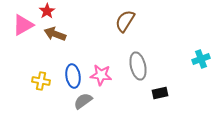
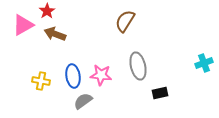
cyan cross: moved 3 px right, 4 px down
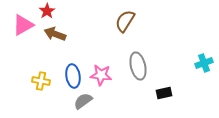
black rectangle: moved 4 px right
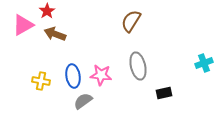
brown semicircle: moved 6 px right
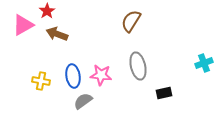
brown arrow: moved 2 px right
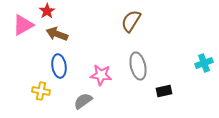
blue ellipse: moved 14 px left, 10 px up
yellow cross: moved 10 px down
black rectangle: moved 2 px up
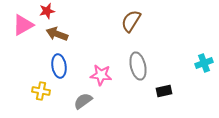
red star: rotated 21 degrees clockwise
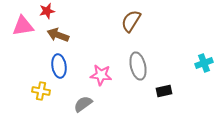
pink triangle: moved 1 px down; rotated 20 degrees clockwise
brown arrow: moved 1 px right, 1 px down
gray semicircle: moved 3 px down
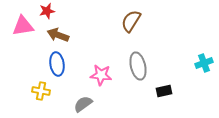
blue ellipse: moved 2 px left, 2 px up
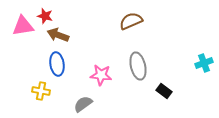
red star: moved 2 px left, 5 px down; rotated 28 degrees clockwise
brown semicircle: rotated 35 degrees clockwise
black rectangle: rotated 49 degrees clockwise
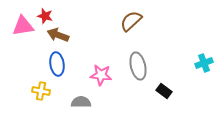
brown semicircle: rotated 20 degrees counterclockwise
gray semicircle: moved 2 px left, 2 px up; rotated 36 degrees clockwise
